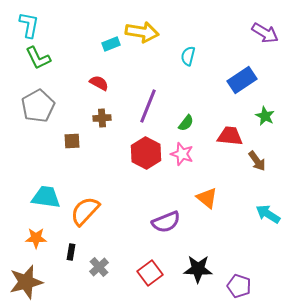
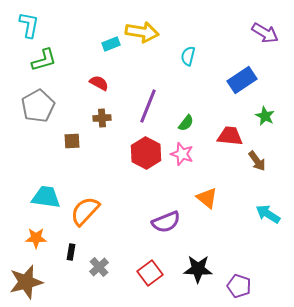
green L-shape: moved 6 px right, 2 px down; rotated 80 degrees counterclockwise
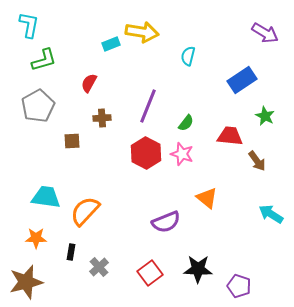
red semicircle: moved 10 px left; rotated 90 degrees counterclockwise
cyan arrow: moved 3 px right
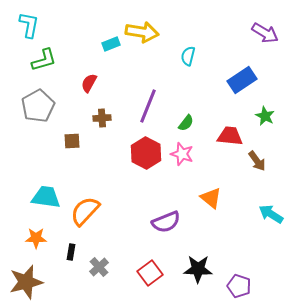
orange triangle: moved 4 px right
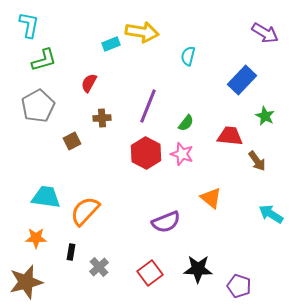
blue rectangle: rotated 12 degrees counterclockwise
brown square: rotated 24 degrees counterclockwise
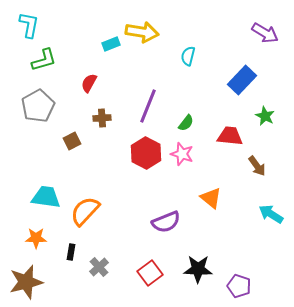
brown arrow: moved 5 px down
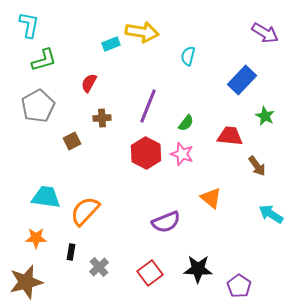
purple pentagon: rotated 15 degrees clockwise
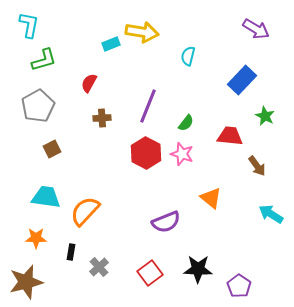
purple arrow: moved 9 px left, 4 px up
brown square: moved 20 px left, 8 px down
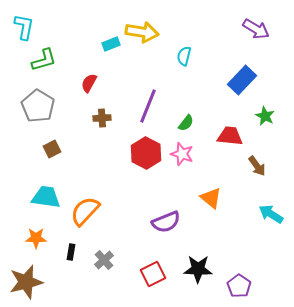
cyan L-shape: moved 5 px left, 2 px down
cyan semicircle: moved 4 px left
gray pentagon: rotated 12 degrees counterclockwise
gray cross: moved 5 px right, 7 px up
red square: moved 3 px right, 1 px down; rotated 10 degrees clockwise
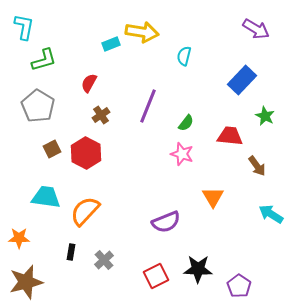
brown cross: moved 1 px left, 3 px up; rotated 30 degrees counterclockwise
red hexagon: moved 60 px left
orange triangle: moved 2 px right, 1 px up; rotated 20 degrees clockwise
orange star: moved 17 px left
red square: moved 3 px right, 2 px down
